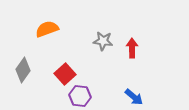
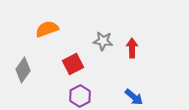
red square: moved 8 px right, 10 px up; rotated 15 degrees clockwise
purple hexagon: rotated 25 degrees clockwise
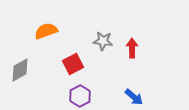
orange semicircle: moved 1 px left, 2 px down
gray diamond: moved 3 px left; rotated 25 degrees clockwise
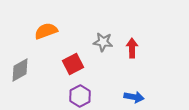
gray star: moved 1 px down
blue arrow: rotated 30 degrees counterclockwise
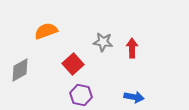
red square: rotated 15 degrees counterclockwise
purple hexagon: moved 1 px right, 1 px up; rotated 20 degrees counterclockwise
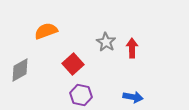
gray star: moved 3 px right; rotated 24 degrees clockwise
blue arrow: moved 1 px left
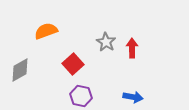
purple hexagon: moved 1 px down
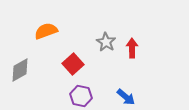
blue arrow: moved 7 px left; rotated 30 degrees clockwise
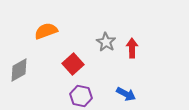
gray diamond: moved 1 px left
blue arrow: moved 3 px up; rotated 12 degrees counterclockwise
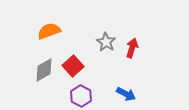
orange semicircle: moved 3 px right
red arrow: rotated 18 degrees clockwise
red square: moved 2 px down
gray diamond: moved 25 px right
purple hexagon: rotated 15 degrees clockwise
